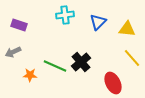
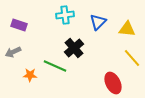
black cross: moved 7 px left, 14 px up
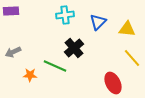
purple rectangle: moved 8 px left, 14 px up; rotated 21 degrees counterclockwise
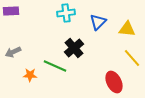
cyan cross: moved 1 px right, 2 px up
red ellipse: moved 1 px right, 1 px up
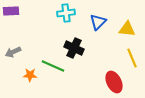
black cross: rotated 24 degrees counterclockwise
yellow line: rotated 18 degrees clockwise
green line: moved 2 px left
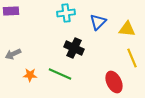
gray arrow: moved 2 px down
green line: moved 7 px right, 8 px down
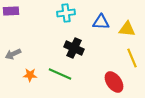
blue triangle: moved 3 px right; rotated 48 degrees clockwise
red ellipse: rotated 10 degrees counterclockwise
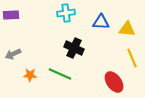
purple rectangle: moved 4 px down
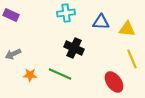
purple rectangle: rotated 28 degrees clockwise
yellow line: moved 1 px down
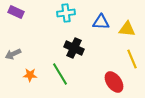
purple rectangle: moved 5 px right, 3 px up
green line: rotated 35 degrees clockwise
